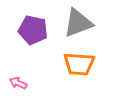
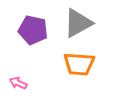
gray triangle: rotated 8 degrees counterclockwise
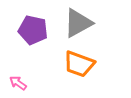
orange trapezoid: rotated 16 degrees clockwise
pink arrow: rotated 12 degrees clockwise
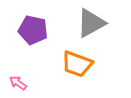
gray triangle: moved 13 px right
orange trapezoid: moved 2 px left
